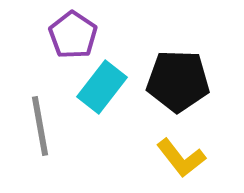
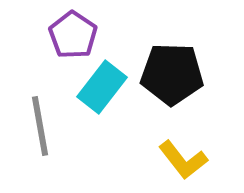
black pentagon: moved 6 px left, 7 px up
yellow L-shape: moved 2 px right, 2 px down
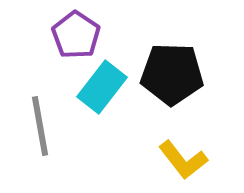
purple pentagon: moved 3 px right
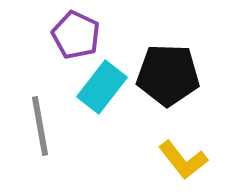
purple pentagon: rotated 9 degrees counterclockwise
black pentagon: moved 4 px left, 1 px down
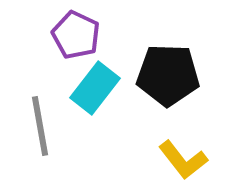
cyan rectangle: moved 7 px left, 1 px down
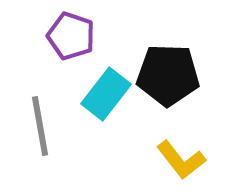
purple pentagon: moved 5 px left, 1 px down; rotated 6 degrees counterclockwise
cyan rectangle: moved 11 px right, 6 px down
yellow L-shape: moved 2 px left
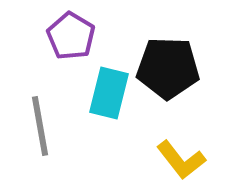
purple pentagon: rotated 12 degrees clockwise
black pentagon: moved 7 px up
cyan rectangle: moved 3 px right, 1 px up; rotated 24 degrees counterclockwise
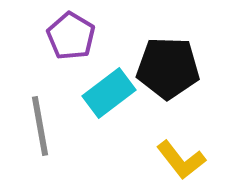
cyan rectangle: rotated 39 degrees clockwise
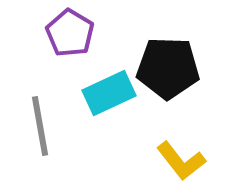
purple pentagon: moved 1 px left, 3 px up
cyan rectangle: rotated 12 degrees clockwise
yellow L-shape: moved 1 px down
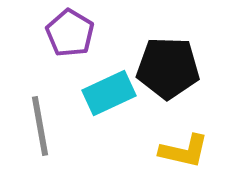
yellow L-shape: moved 3 px right, 10 px up; rotated 39 degrees counterclockwise
